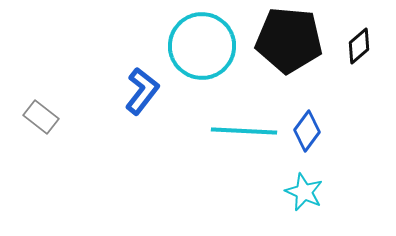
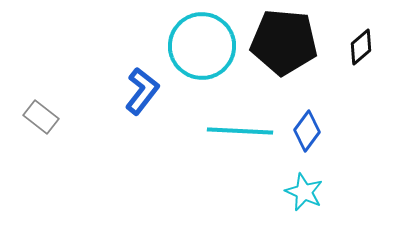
black pentagon: moved 5 px left, 2 px down
black diamond: moved 2 px right, 1 px down
cyan line: moved 4 px left
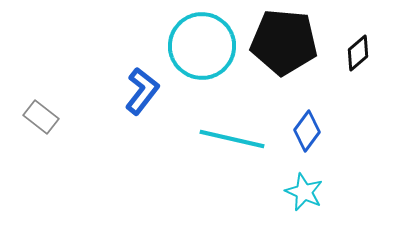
black diamond: moved 3 px left, 6 px down
cyan line: moved 8 px left, 8 px down; rotated 10 degrees clockwise
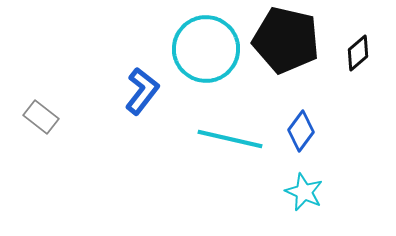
black pentagon: moved 2 px right, 2 px up; rotated 8 degrees clockwise
cyan circle: moved 4 px right, 3 px down
blue diamond: moved 6 px left
cyan line: moved 2 px left
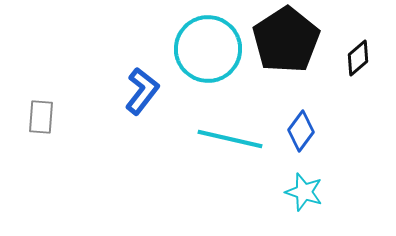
black pentagon: rotated 26 degrees clockwise
cyan circle: moved 2 px right
black diamond: moved 5 px down
gray rectangle: rotated 56 degrees clockwise
cyan star: rotated 6 degrees counterclockwise
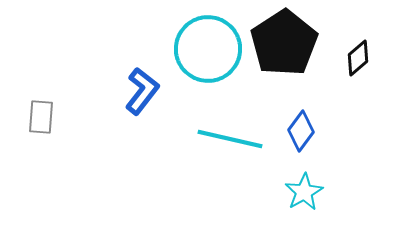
black pentagon: moved 2 px left, 3 px down
cyan star: rotated 24 degrees clockwise
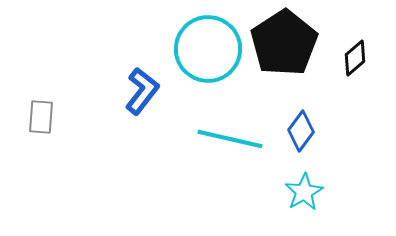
black diamond: moved 3 px left
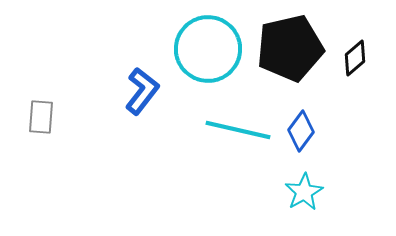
black pentagon: moved 6 px right, 5 px down; rotated 20 degrees clockwise
cyan line: moved 8 px right, 9 px up
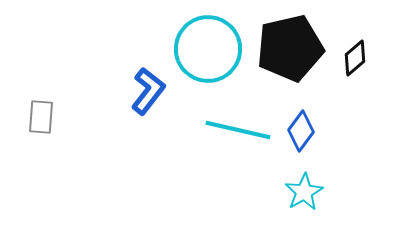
blue L-shape: moved 6 px right
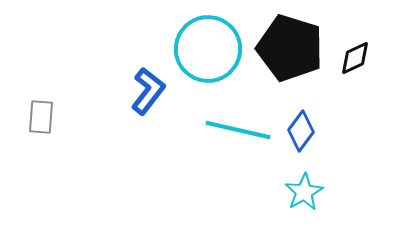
black pentagon: rotated 30 degrees clockwise
black diamond: rotated 15 degrees clockwise
